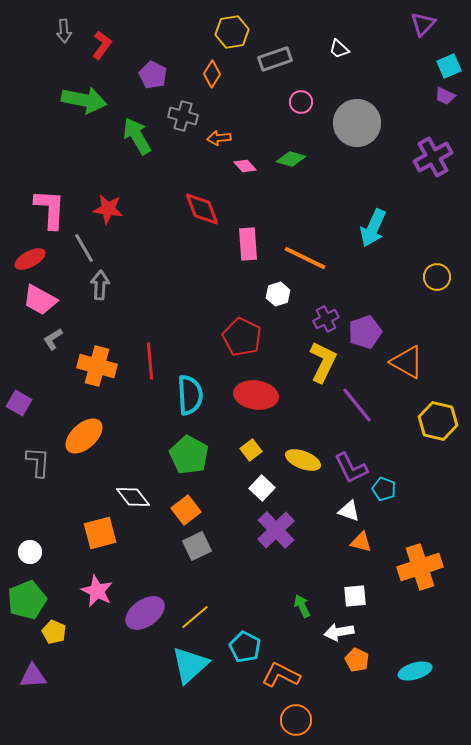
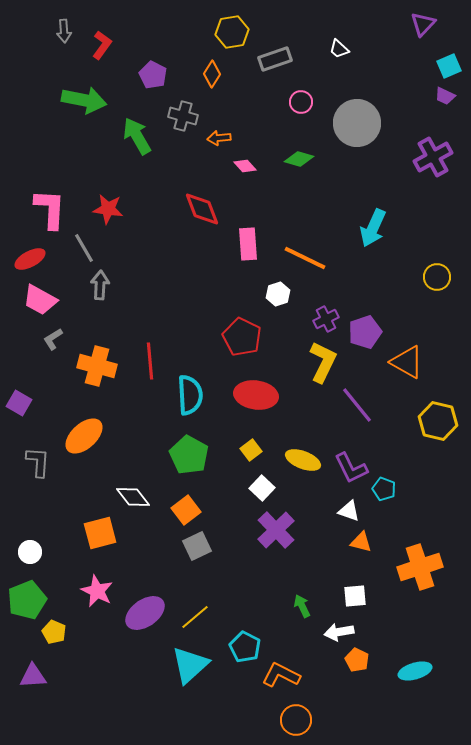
green diamond at (291, 159): moved 8 px right
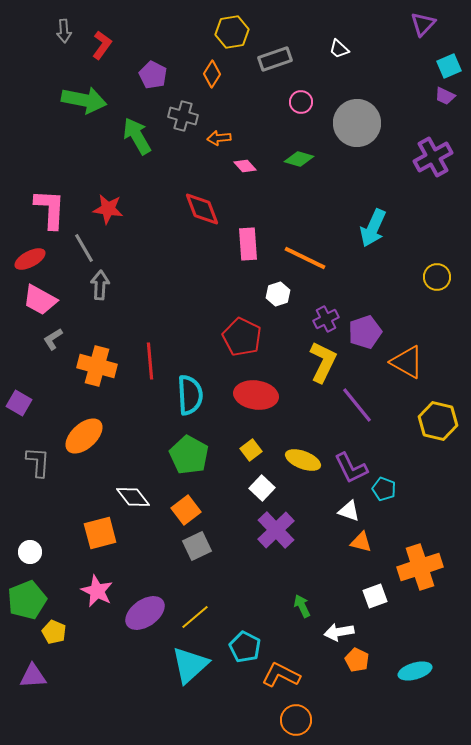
white square at (355, 596): moved 20 px right; rotated 15 degrees counterclockwise
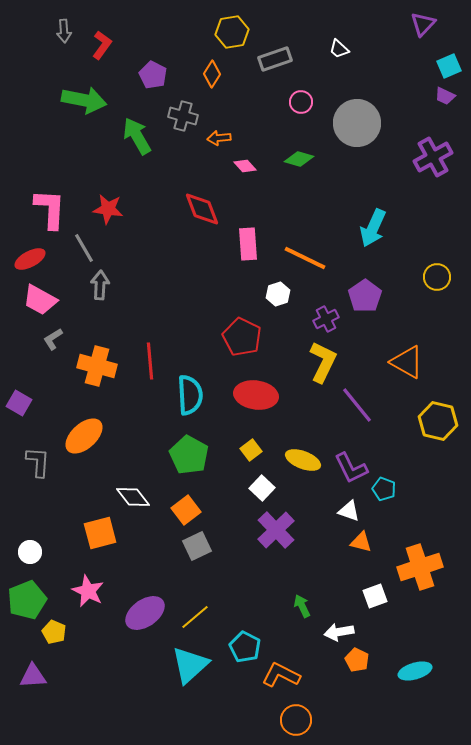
purple pentagon at (365, 332): moved 36 px up; rotated 16 degrees counterclockwise
pink star at (97, 591): moved 9 px left
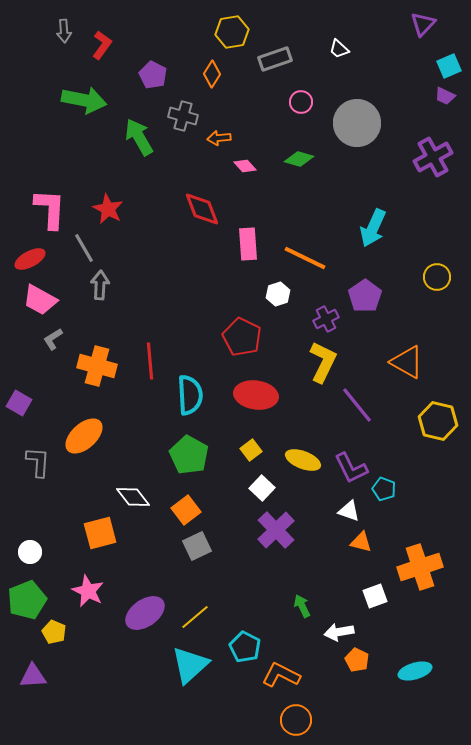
green arrow at (137, 136): moved 2 px right, 1 px down
red star at (108, 209): rotated 20 degrees clockwise
